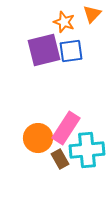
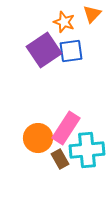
purple square: rotated 20 degrees counterclockwise
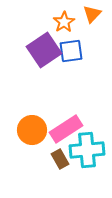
orange star: rotated 20 degrees clockwise
pink rectangle: moved 1 px down; rotated 24 degrees clockwise
orange circle: moved 6 px left, 8 px up
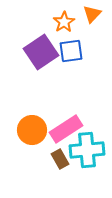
purple square: moved 3 px left, 2 px down
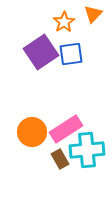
orange triangle: moved 1 px right
blue square: moved 3 px down
orange circle: moved 2 px down
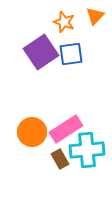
orange triangle: moved 2 px right, 2 px down
orange star: rotated 20 degrees counterclockwise
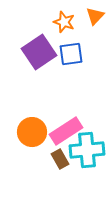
purple square: moved 2 px left
pink rectangle: moved 2 px down
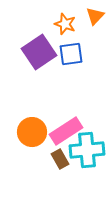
orange star: moved 1 px right, 2 px down
